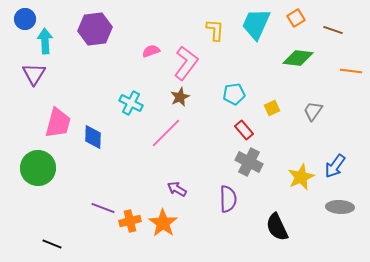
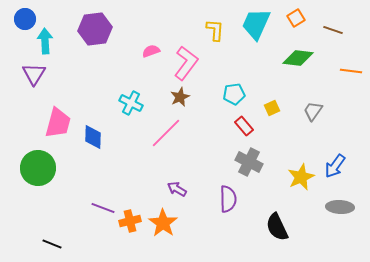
red rectangle: moved 4 px up
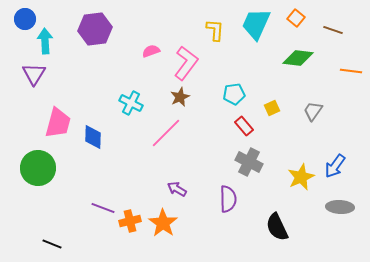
orange square: rotated 18 degrees counterclockwise
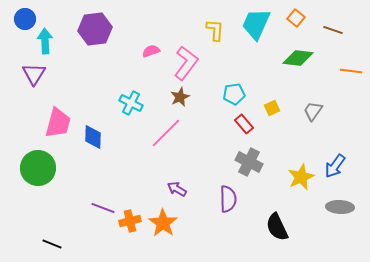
red rectangle: moved 2 px up
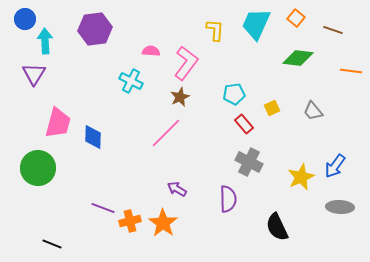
pink semicircle: rotated 24 degrees clockwise
cyan cross: moved 22 px up
gray trapezoid: rotated 75 degrees counterclockwise
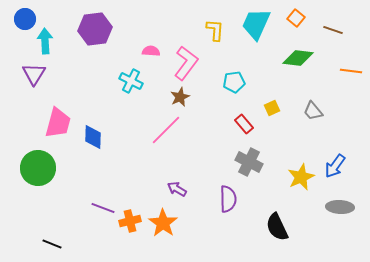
cyan pentagon: moved 12 px up
pink line: moved 3 px up
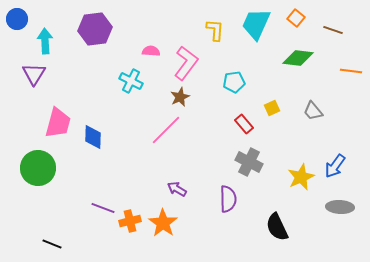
blue circle: moved 8 px left
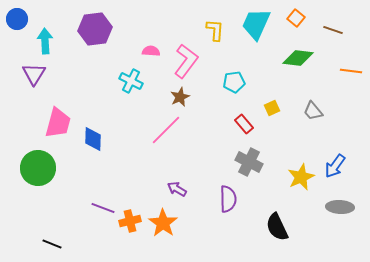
pink L-shape: moved 2 px up
blue diamond: moved 2 px down
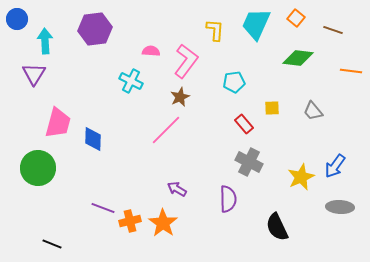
yellow square: rotated 21 degrees clockwise
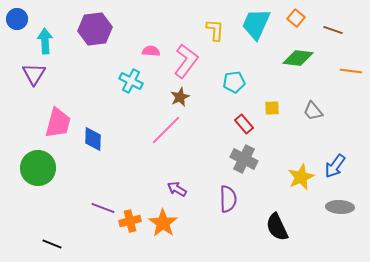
gray cross: moved 5 px left, 3 px up
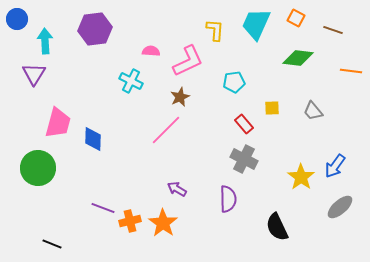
orange square: rotated 12 degrees counterclockwise
pink L-shape: moved 2 px right; rotated 28 degrees clockwise
yellow star: rotated 12 degrees counterclockwise
gray ellipse: rotated 44 degrees counterclockwise
